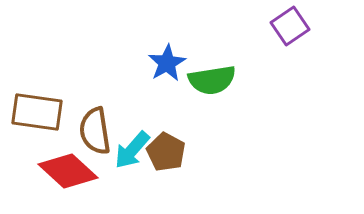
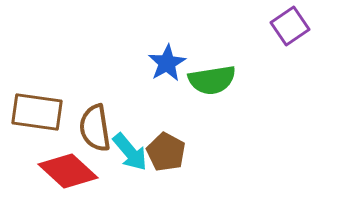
brown semicircle: moved 3 px up
cyan arrow: moved 2 px left, 2 px down; rotated 81 degrees counterclockwise
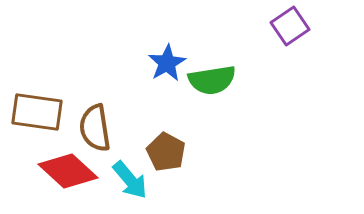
cyan arrow: moved 28 px down
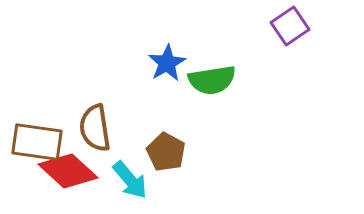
brown rectangle: moved 30 px down
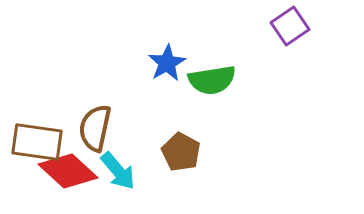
brown semicircle: rotated 21 degrees clockwise
brown pentagon: moved 15 px right
cyan arrow: moved 12 px left, 9 px up
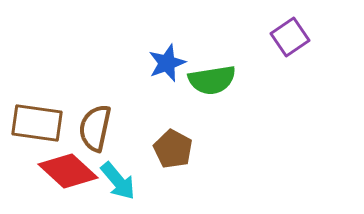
purple square: moved 11 px down
blue star: rotated 9 degrees clockwise
brown rectangle: moved 19 px up
brown pentagon: moved 8 px left, 3 px up
cyan arrow: moved 10 px down
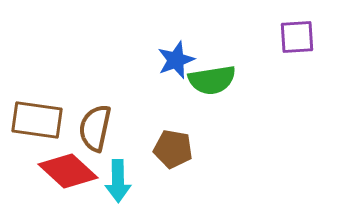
purple square: moved 7 px right; rotated 30 degrees clockwise
blue star: moved 9 px right, 3 px up
brown rectangle: moved 3 px up
brown pentagon: rotated 18 degrees counterclockwise
cyan arrow: rotated 39 degrees clockwise
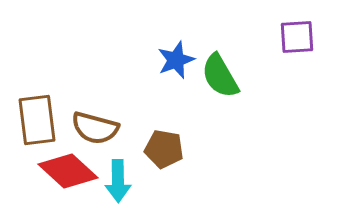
green semicircle: moved 8 px right, 4 px up; rotated 69 degrees clockwise
brown rectangle: rotated 75 degrees clockwise
brown semicircle: rotated 87 degrees counterclockwise
brown pentagon: moved 9 px left
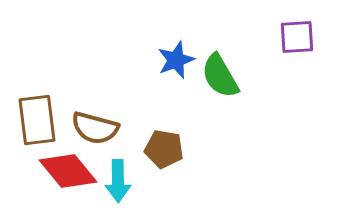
red diamond: rotated 8 degrees clockwise
